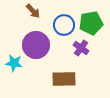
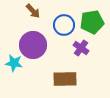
green pentagon: moved 1 px right, 1 px up
purple circle: moved 3 px left
brown rectangle: moved 1 px right
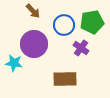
purple circle: moved 1 px right, 1 px up
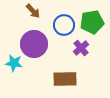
purple cross: rotated 14 degrees clockwise
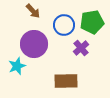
cyan star: moved 3 px right, 3 px down; rotated 30 degrees counterclockwise
brown rectangle: moved 1 px right, 2 px down
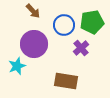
brown rectangle: rotated 10 degrees clockwise
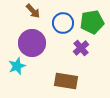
blue circle: moved 1 px left, 2 px up
purple circle: moved 2 px left, 1 px up
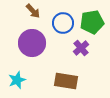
cyan star: moved 14 px down
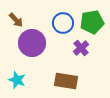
brown arrow: moved 17 px left, 9 px down
cyan star: rotated 30 degrees counterclockwise
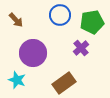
blue circle: moved 3 px left, 8 px up
purple circle: moved 1 px right, 10 px down
brown rectangle: moved 2 px left, 2 px down; rotated 45 degrees counterclockwise
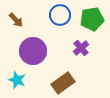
green pentagon: moved 3 px up
purple circle: moved 2 px up
brown rectangle: moved 1 px left
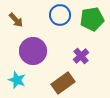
purple cross: moved 8 px down
